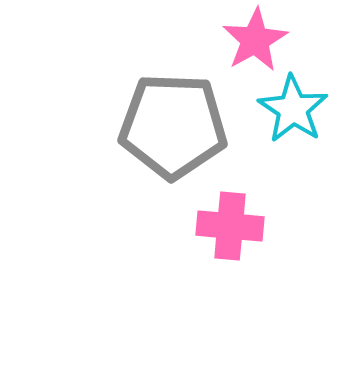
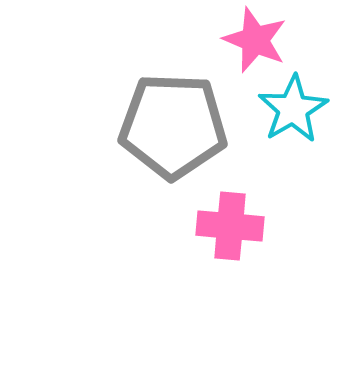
pink star: rotated 20 degrees counterclockwise
cyan star: rotated 8 degrees clockwise
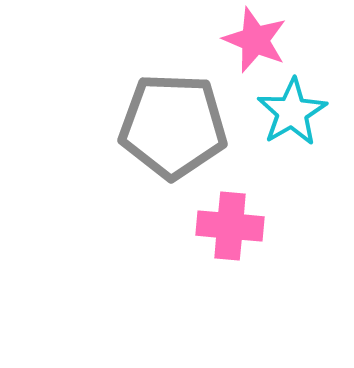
cyan star: moved 1 px left, 3 px down
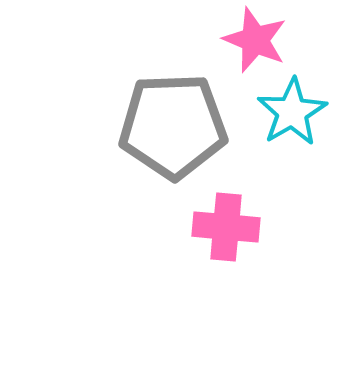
gray pentagon: rotated 4 degrees counterclockwise
pink cross: moved 4 px left, 1 px down
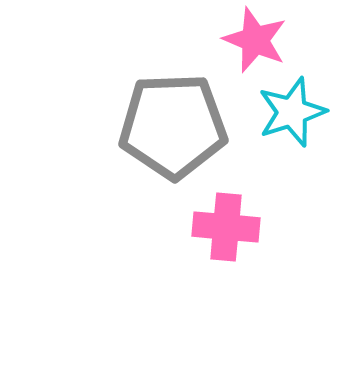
cyan star: rotated 12 degrees clockwise
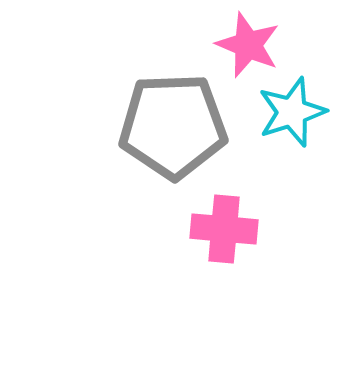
pink star: moved 7 px left, 5 px down
pink cross: moved 2 px left, 2 px down
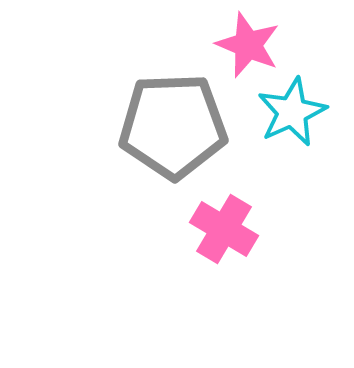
cyan star: rotated 6 degrees counterclockwise
pink cross: rotated 26 degrees clockwise
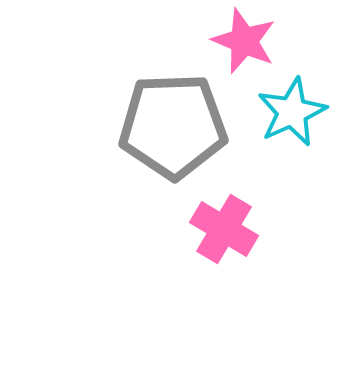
pink star: moved 4 px left, 4 px up
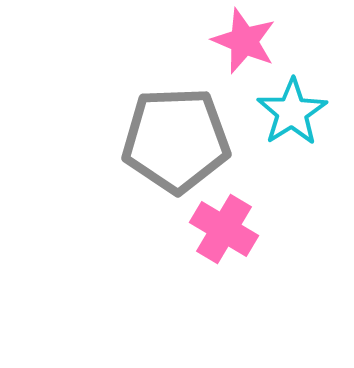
cyan star: rotated 8 degrees counterclockwise
gray pentagon: moved 3 px right, 14 px down
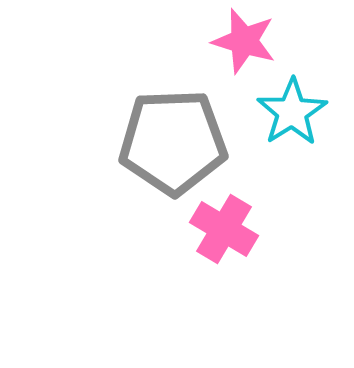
pink star: rotated 6 degrees counterclockwise
gray pentagon: moved 3 px left, 2 px down
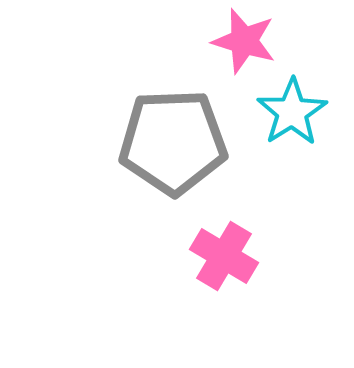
pink cross: moved 27 px down
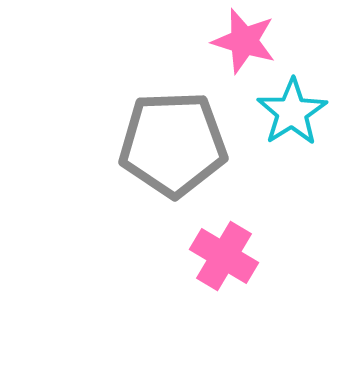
gray pentagon: moved 2 px down
